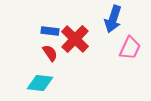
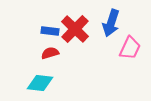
blue arrow: moved 2 px left, 4 px down
red cross: moved 10 px up
red semicircle: rotated 72 degrees counterclockwise
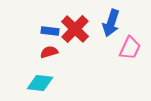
red semicircle: moved 1 px left, 1 px up
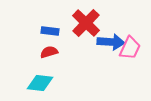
blue arrow: moved 19 px down; rotated 104 degrees counterclockwise
red cross: moved 11 px right, 6 px up
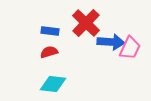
cyan diamond: moved 13 px right, 1 px down
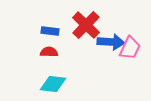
red cross: moved 2 px down
red semicircle: rotated 18 degrees clockwise
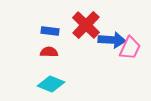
blue arrow: moved 1 px right, 2 px up
cyan diamond: moved 2 px left; rotated 16 degrees clockwise
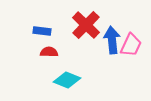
blue rectangle: moved 8 px left
blue arrow: rotated 100 degrees counterclockwise
pink trapezoid: moved 1 px right, 3 px up
cyan diamond: moved 16 px right, 4 px up
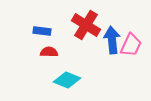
red cross: rotated 12 degrees counterclockwise
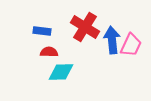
red cross: moved 1 px left, 2 px down
cyan diamond: moved 6 px left, 8 px up; rotated 24 degrees counterclockwise
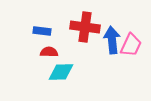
red cross: rotated 24 degrees counterclockwise
